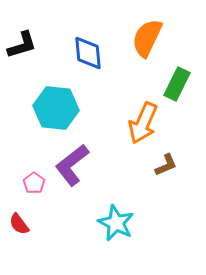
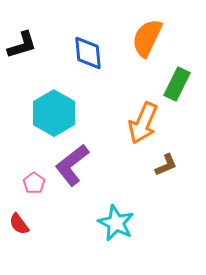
cyan hexagon: moved 2 px left, 5 px down; rotated 24 degrees clockwise
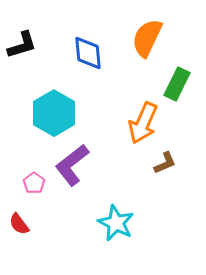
brown L-shape: moved 1 px left, 2 px up
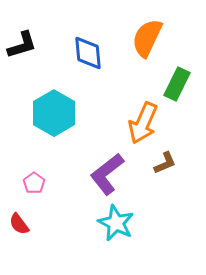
purple L-shape: moved 35 px right, 9 px down
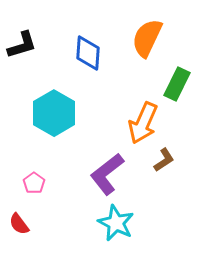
blue diamond: rotated 9 degrees clockwise
brown L-shape: moved 1 px left, 3 px up; rotated 10 degrees counterclockwise
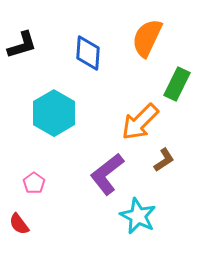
orange arrow: moved 3 px left, 1 px up; rotated 21 degrees clockwise
cyan star: moved 22 px right, 7 px up
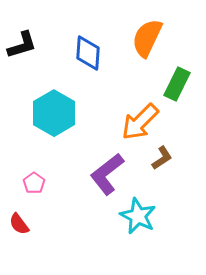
brown L-shape: moved 2 px left, 2 px up
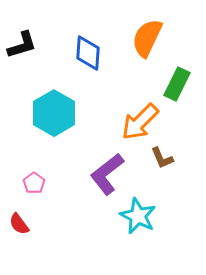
brown L-shape: rotated 100 degrees clockwise
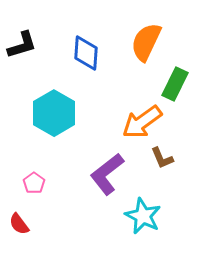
orange semicircle: moved 1 px left, 4 px down
blue diamond: moved 2 px left
green rectangle: moved 2 px left
orange arrow: moved 2 px right; rotated 9 degrees clockwise
cyan star: moved 5 px right
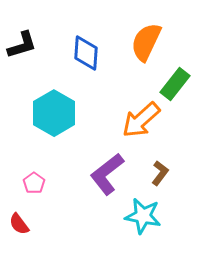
green rectangle: rotated 12 degrees clockwise
orange arrow: moved 1 px left, 2 px up; rotated 6 degrees counterclockwise
brown L-shape: moved 2 px left, 15 px down; rotated 120 degrees counterclockwise
cyan star: rotated 15 degrees counterclockwise
